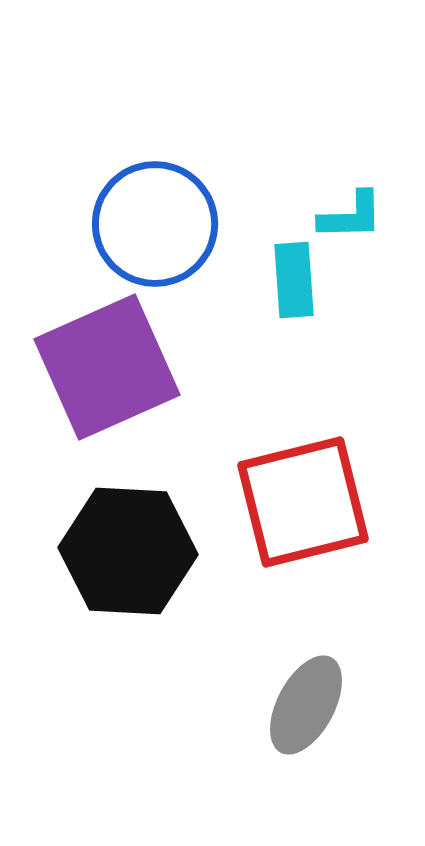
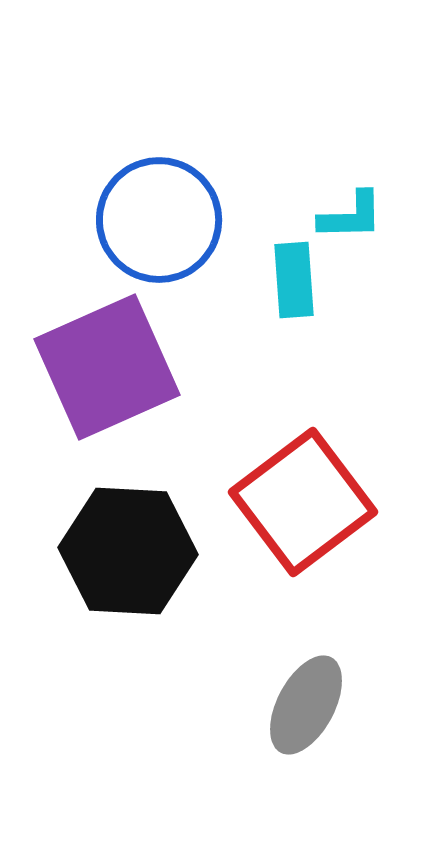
blue circle: moved 4 px right, 4 px up
red square: rotated 23 degrees counterclockwise
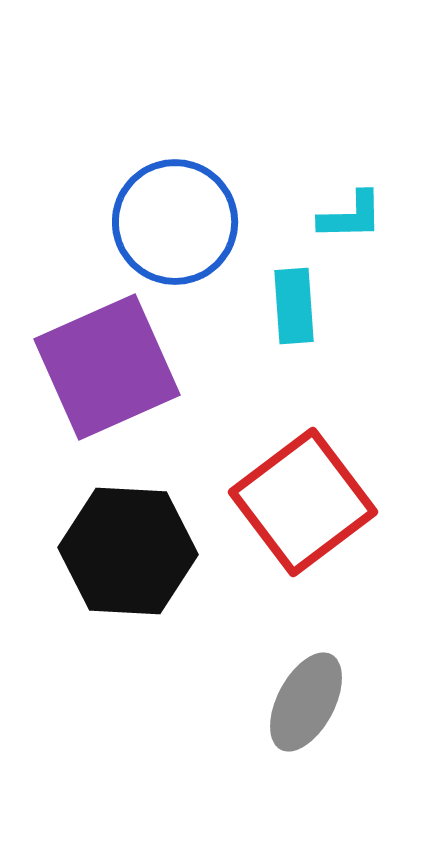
blue circle: moved 16 px right, 2 px down
cyan rectangle: moved 26 px down
gray ellipse: moved 3 px up
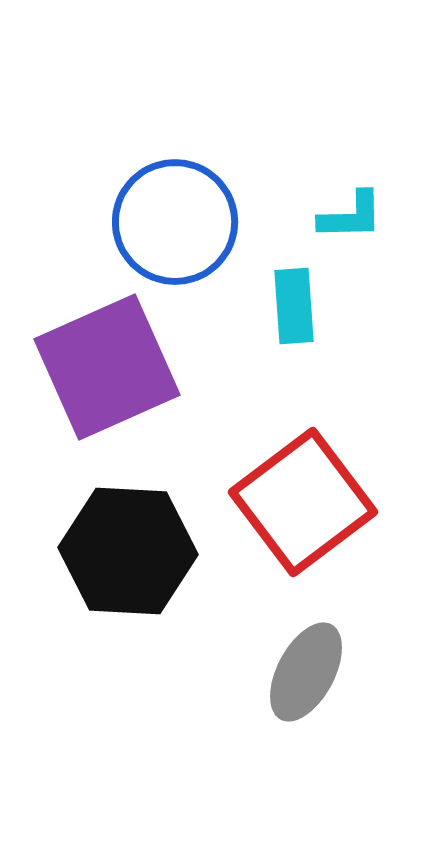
gray ellipse: moved 30 px up
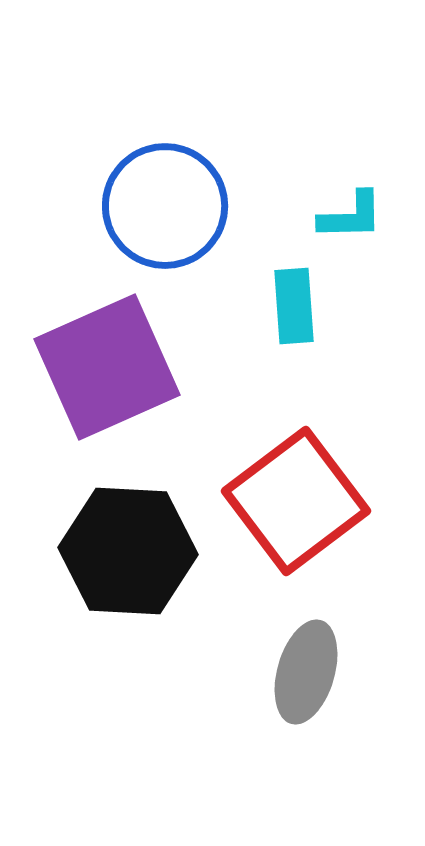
blue circle: moved 10 px left, 16 px up
red square: moved 7 px left, 1 px up
gray ellipse: rotated 12 degrees counterclockwise
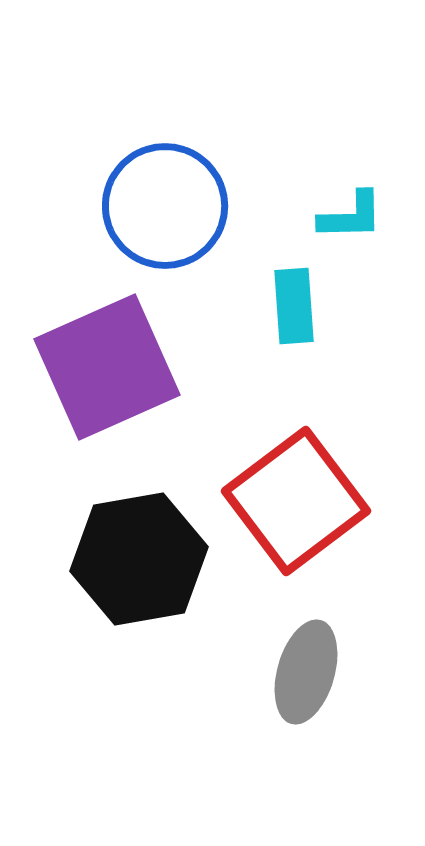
black hexagon: moved 11 px right, 8 px down; rotated 13 degrees counterclockwise
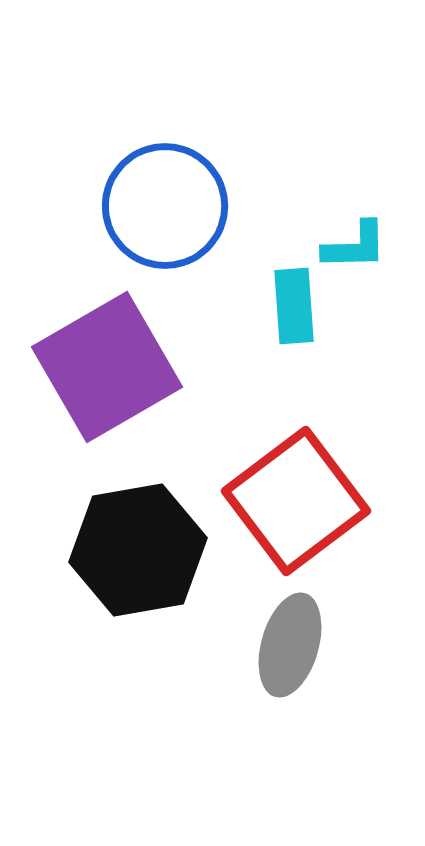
cyan L-shape: moved 4 px right, 30 px down
purple square: rotated 6 degrees counterclockwise
black hexagon: moved 1 px left, 9 px up
gray ellipse: moved 16 px left, 27 px up
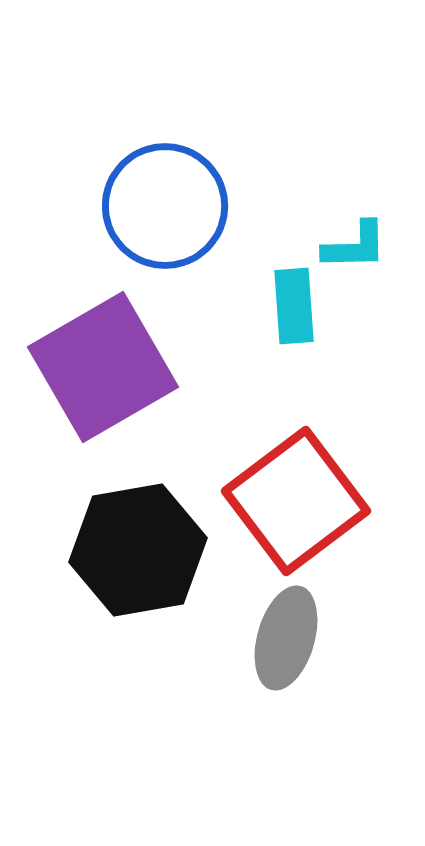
purple square: moved 4 px left
gray ellipse: moved 4 px left, 7 px up
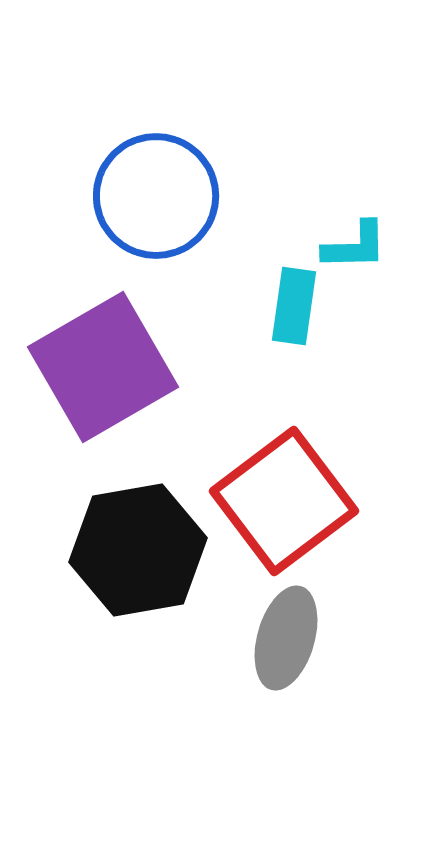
blue circle: moved 9 px left, 10 px up
cyan rectangle: rotated 12 degrees clockwise
red square: moved 12 px left
